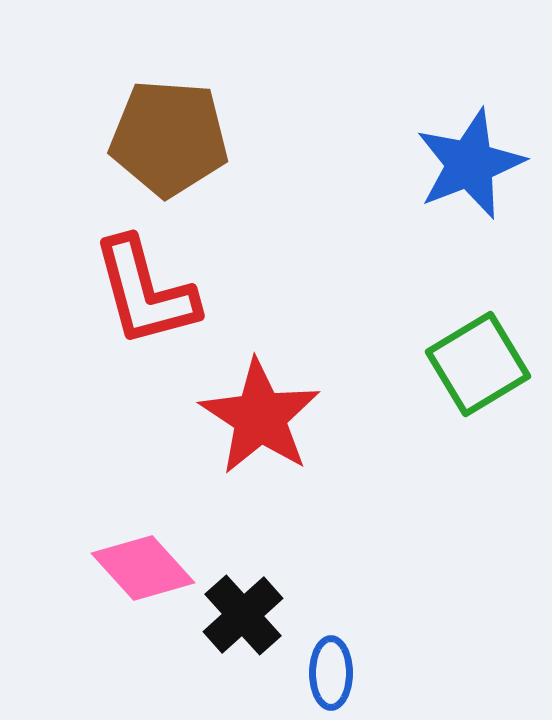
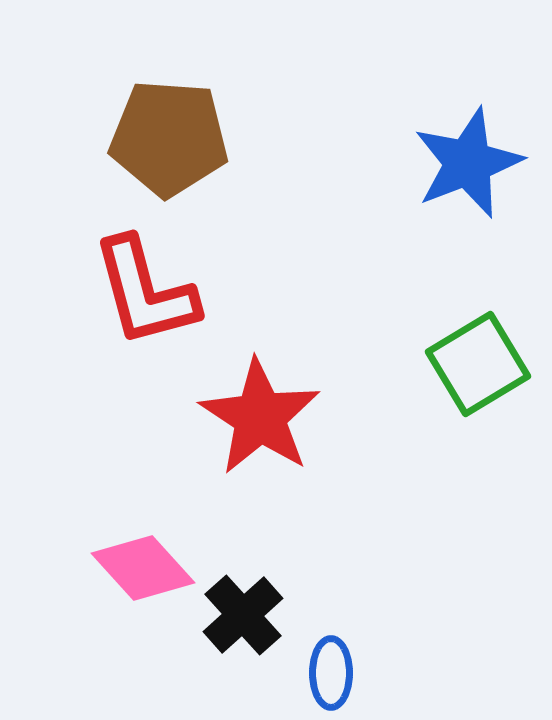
blue star: moved 2 px left, 1 px up
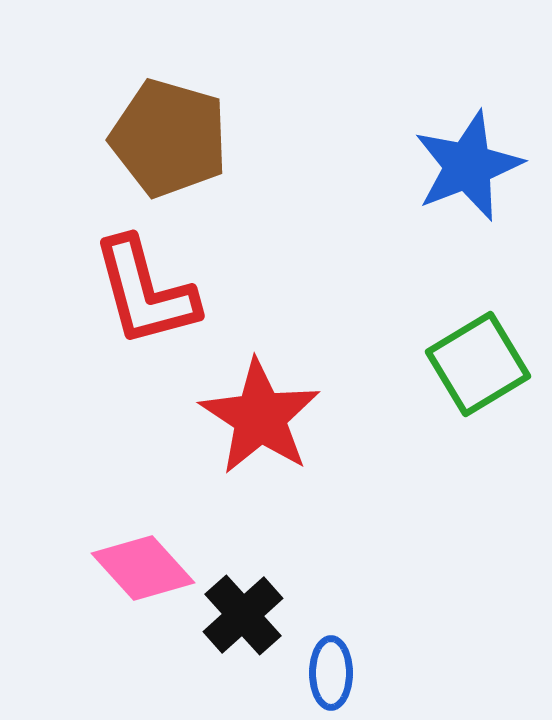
brown pentagon: rotated 12 degrees clockwise
blue star: moved 3 px down
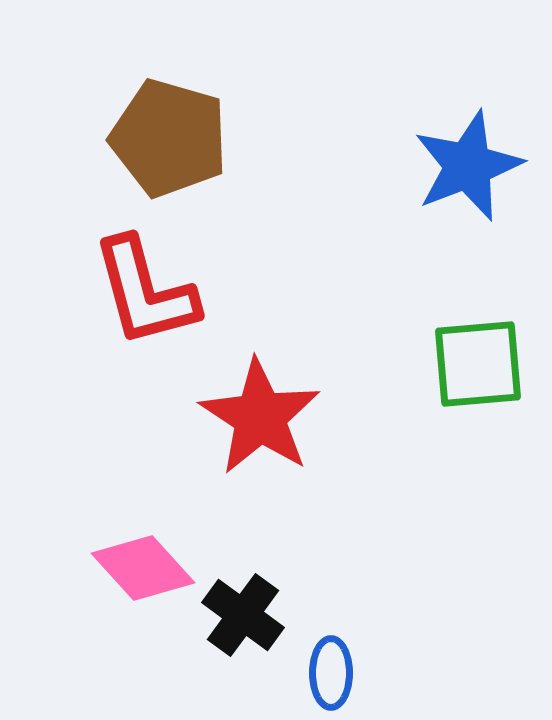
green square: rotated 26 degrees clockwise
black cross: rotated 12 degrees counterclockwise
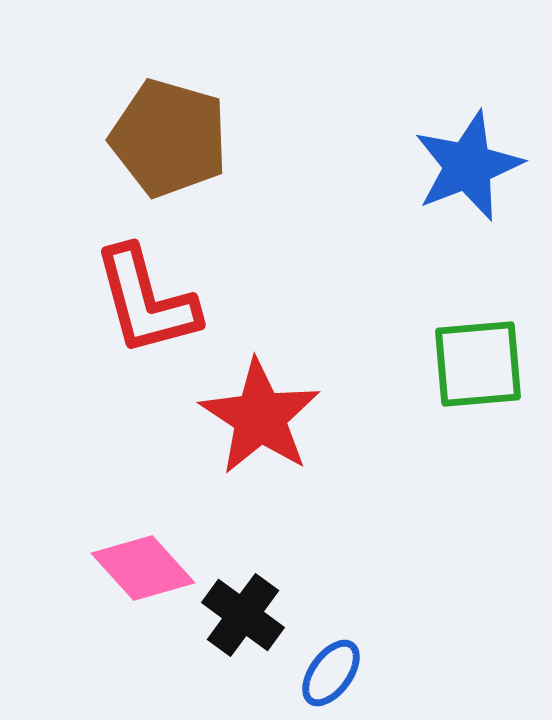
red L-shape: moved 1 px right, 9 px down
blue ellipse: rotated 36 degrees clockwise
